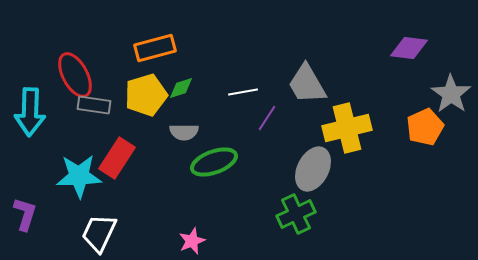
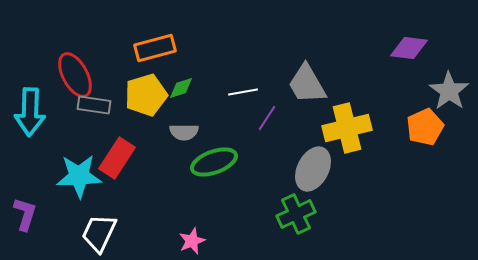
gray star: moved 2 px left, 3 px up
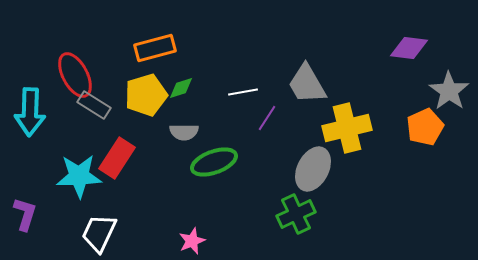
gray rectangle: rotated 24 degrees clockwise
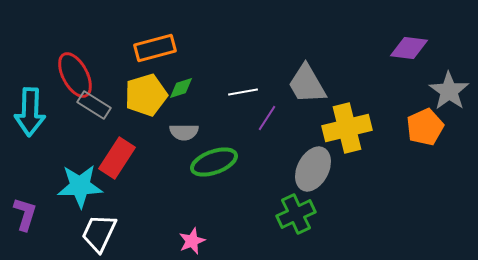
cyan star: moved 1 px right, 10 px down
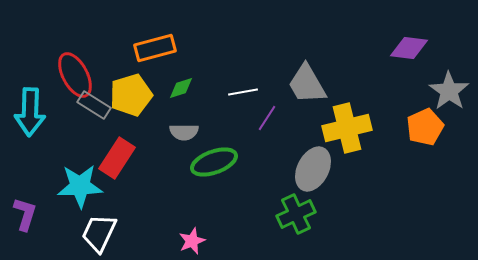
yellow pentagon: moved 15 px left
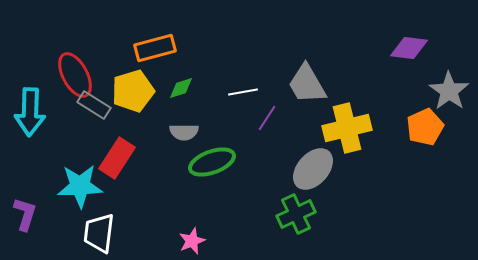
yellow pentagon: moved 2 px right, 4 px up
green ellipse: moved 2 px left
gray ellipse: rotated 15 degrees clockwise
white trapezoid: rotated 18 degrees counterclockwise
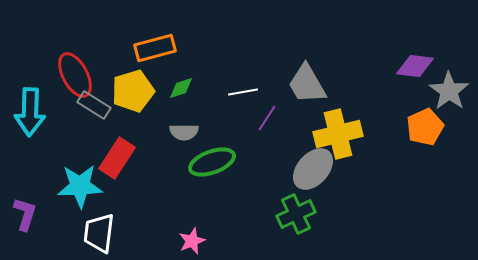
purple diamond: moved 6 px right, 18 px down
yellow cross: moved 9 px left, 6 px down
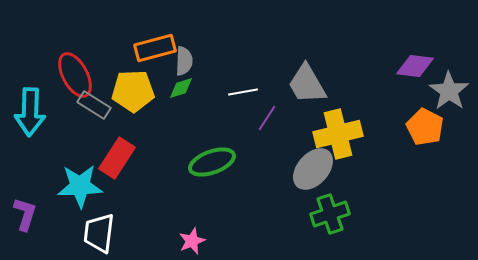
yellow pentagon: rotated 15 degrees clockwise
orange pentagon: rotated 21 degrees counterclockwise
gray semicircle: moved 71 px up; rotated 88 degrees counterclockwise
green cross: moved 34 px right; rotated 6 degrees clockwise
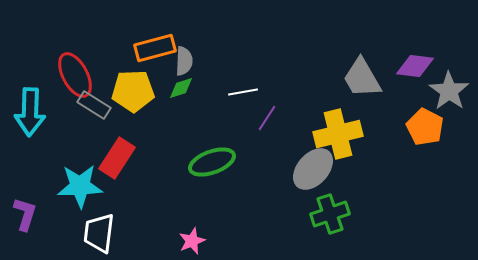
gray trapezoid: moved 55 px right, 6 px up
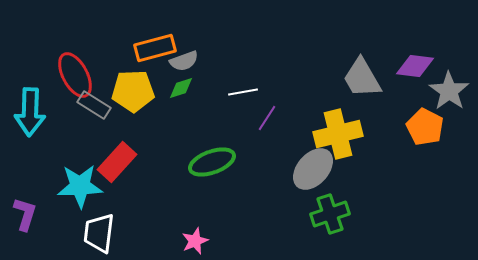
gray semicircle: rotated 68 degrees clockwise
red rectangle: moved 4 px down; rotated 9 degrees clockwise
pink star: moved 3 px right
